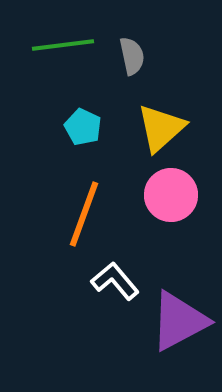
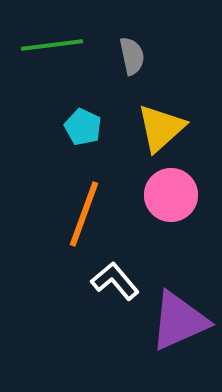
green line: moved 11 px left
purple triangle: rotated 4 degrees clockwise
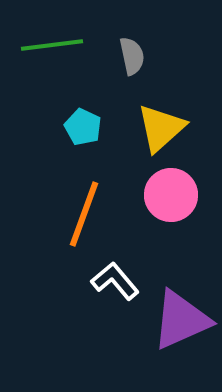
purple triangle: moved 2 px right, 1 px up
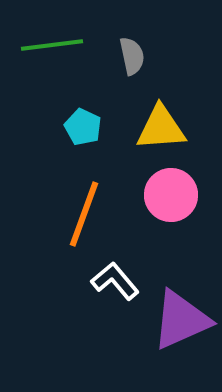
yellow triangle: rotated 38 degrees clockwise
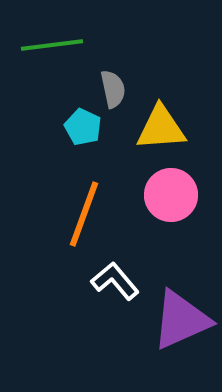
gray semicircle: moved 19 px left, 33 px down
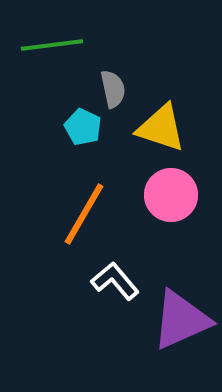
yellow triangle: rotated 22 degrees clockwise
orange line: rotated 10 degrees clockwise
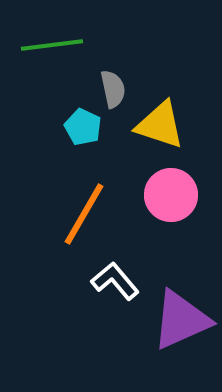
yellow triangle: moved 1 px left, 3 px up
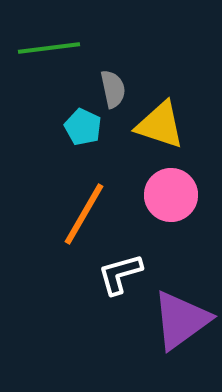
green line: moved 3 px left, 3 px down
white L-shape: moved 5 px right, 7 px up; rotated 66 degrees counterclockwise
purple triangle: rotated 12 degrees counterclockwise
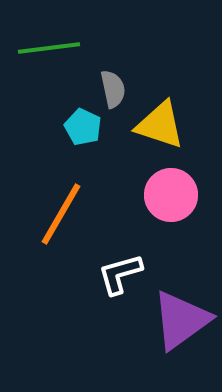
orange line: moved 23 px left
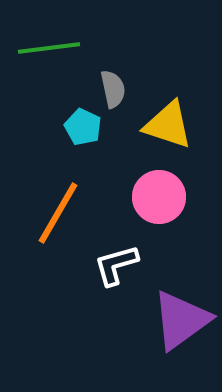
yellow triangle: moved 8 px right
pink circle: moved 12 px left, 2 px down
orange line: moved 3 px left, 1 px up
white L-shape: moved 4 px left, 9 px up
